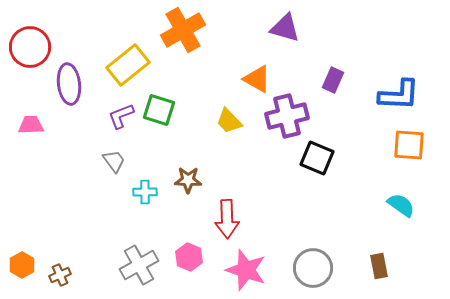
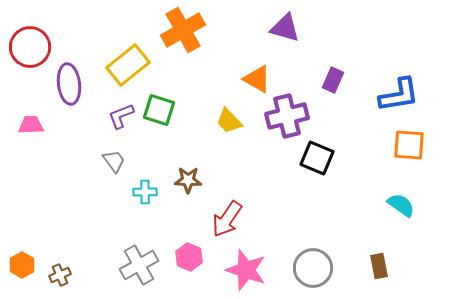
blue L-shape: rotated 12 degrees counterclockwise
red arrow: rotated 36 degrees clockwise
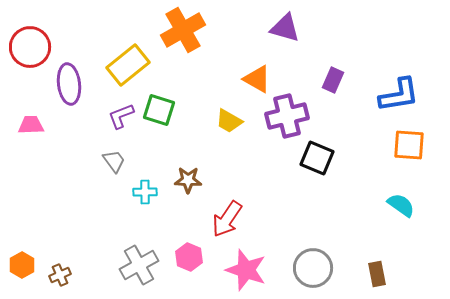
yellow trapezoid: rotated 16 degrees counterclockwise
brown rectangle: moved 2 px left, 8 px down
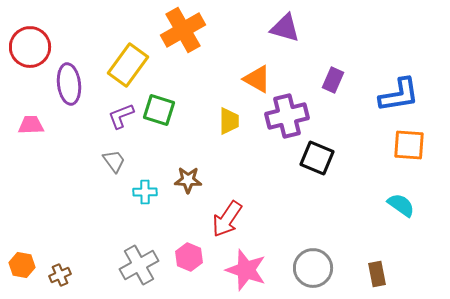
yellow rectangle: rotated 15 degrees counterclockwise
yellow trapezoid: rotated 120 degrees counterclockwise
orange hexagon: rotated 20 degrees counterclockwise
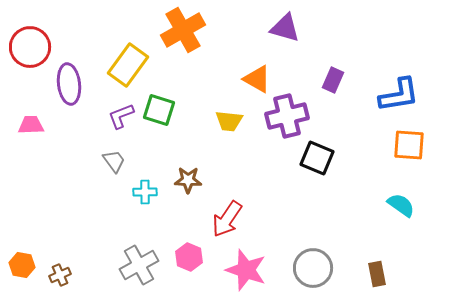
yellow trapezoid: rotated 96 degrees clockwise
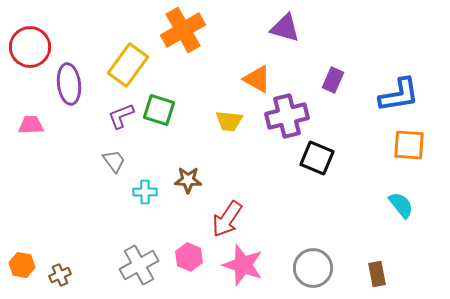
cyan semicircle: rotated 16 degrees clockwise
pink star: moved 3 px left, 5 px up
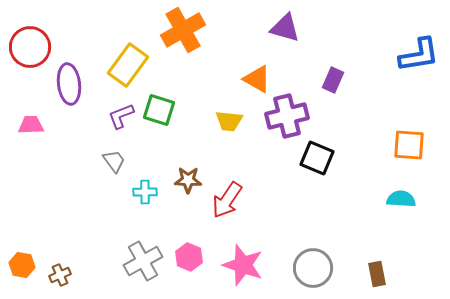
blue L-shape: moved 20 px right, 40 px up
cyan semicircle: moved 6 px up; rotated 48 degrees counterclockwise
red arrow: moved 19 px up
gray cross: moved 4 px right, 4 px up
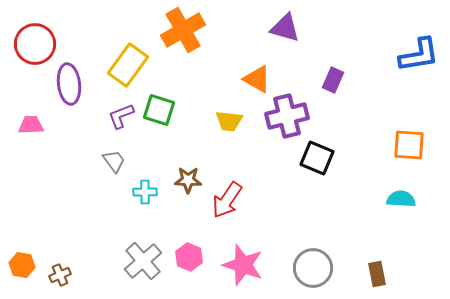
red circle: moved 5 px right, 3 px up
gray cross: rotated 12 degrees counterclockwise
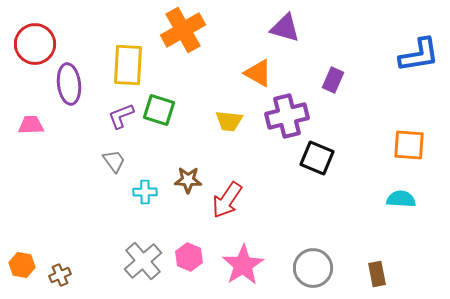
yellow rectangle: rotated 33 degrees counterclockwise
orange triangle: moved 1 px right, 6 px up
pink star: rotated 21 degrees clockwise
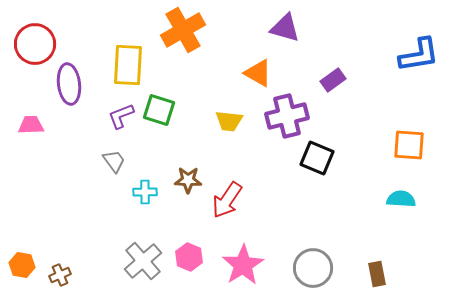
purple rectangle: rotated 30 degrees clockwise
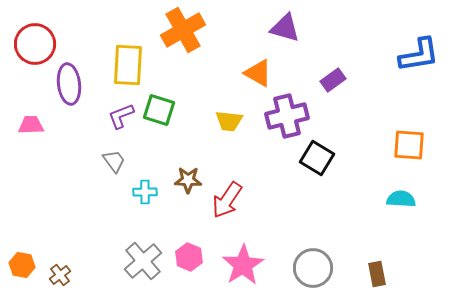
black square: rotated 8 degrees clockwise
brown cross: rotated 15 degrees counterclockwise
